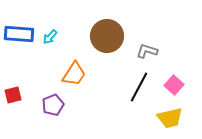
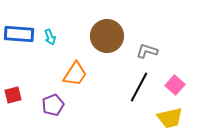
cyan arrow: rotated 63 degrees counterclockwise
orange trapezoid: moved 1 px right
pink square: moved 1 px right
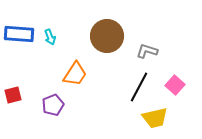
yellow trapezoid: moved 15 px left
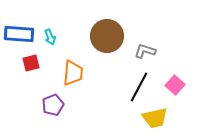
gray L-shape: moved 2 px left
orange trapezoid: moved 2 px left, 1 px up; rotated 28 degrees counterclockwise
red square: moved 18 px right, 32 px up
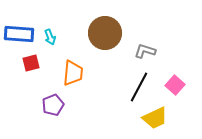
brown circle: moved 2 px left, 3 px up
yellow trapezoid: rotated 12 degrees counterclockwise
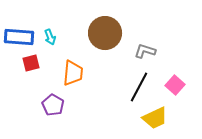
blue rectangle: moved 3 px down
purple pentagon: rotated 20 degrees counterclockwise
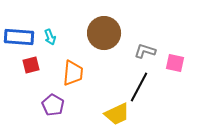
brown circle: moved 1 px left
red square: moved 2 px down
pink square: moved 22 px up; rotated 30 degrees counterclockwise
yellow trapezoid: moved 38 px left, 4 px up
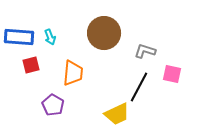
pink square: moved 3 px left, 11 px down
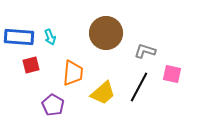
brown circle: moved 2 px right
yellow trapezoid: moved 14 px left, 21 px up; rotated 16 degrees counterclockwise
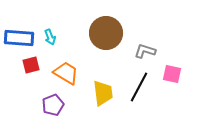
blue rectangle: moved 1 px down
orange trapezoid: moved 7 px left; rotated 64 degrees counterclockwise
yellow trapezoid: rotated 56 degrees counterclockwise
purple pentagon: rotated 20 degrees clockwise
